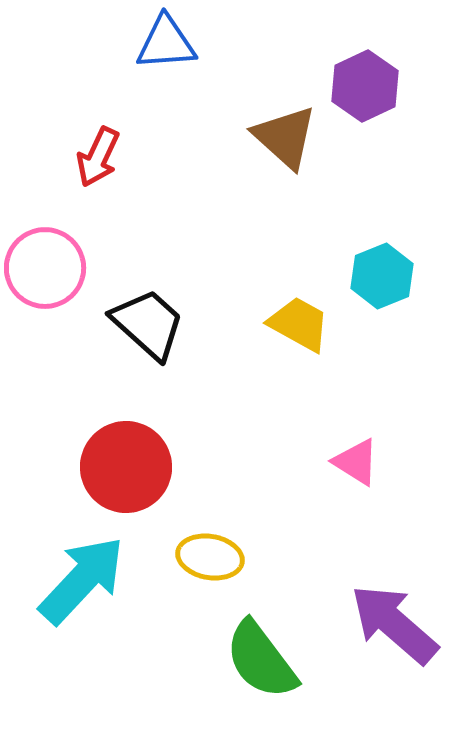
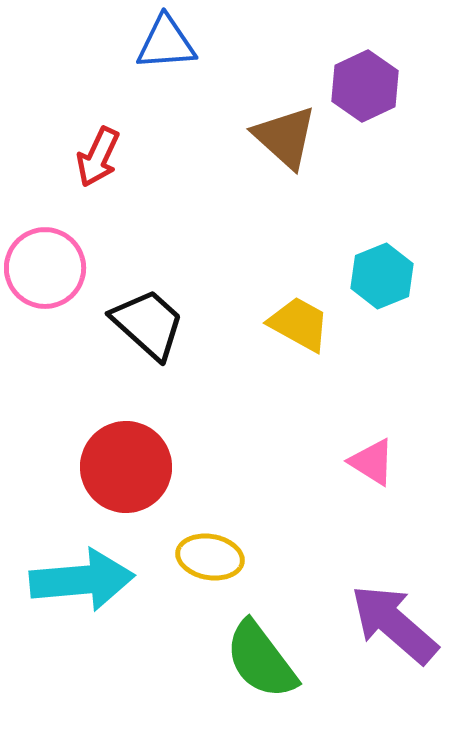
pink triangle: moved 16 px right
cyan arrow: rotated 42 degrees clockwise
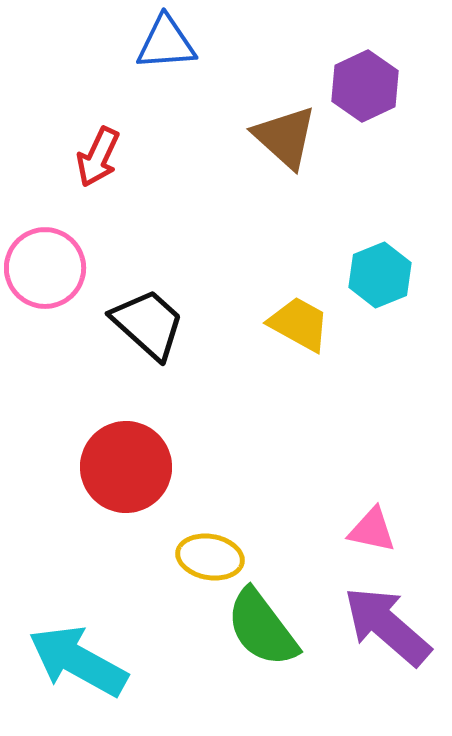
cyan hexagon: moved 2 px left, 1 px up
pink triangle: moved 68 px down; rotated 20 degrees counterclockwise
cyan arrow: moved 4 px left, 81 px down; rotated 146 degrees counterclockwise
purple arrow: moved 7 px left, 2 px down
green semicircle: moved 1 px right, 32 px up
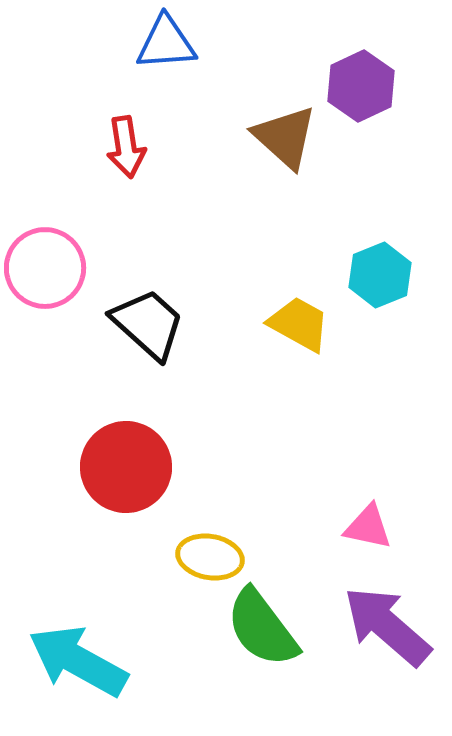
purple hexagon: moved 4 px left
red arrow: moved 28 px right, 10 px up; rotated 34 degrees counterclockwise
pink triangle: moved 4 px left, 3 px up
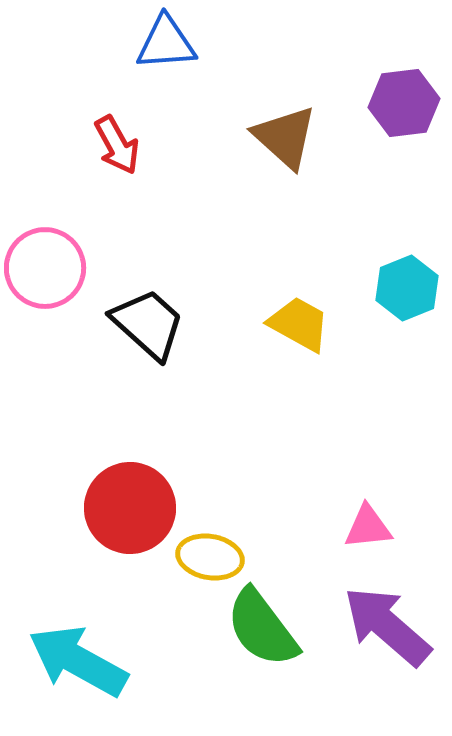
purple hexagon: moved 43 px right, 17 px down; rotated 18 degrees clockwise
red arrow: moved 9 px left, 2 px up; rotated 20 degrees counterclockwise
cyan hexagon: moved 27 px right, 13 px down
red circle: moved 4 px right, 41 px down
pink triangle: rotated 18 degrees counterclockwise
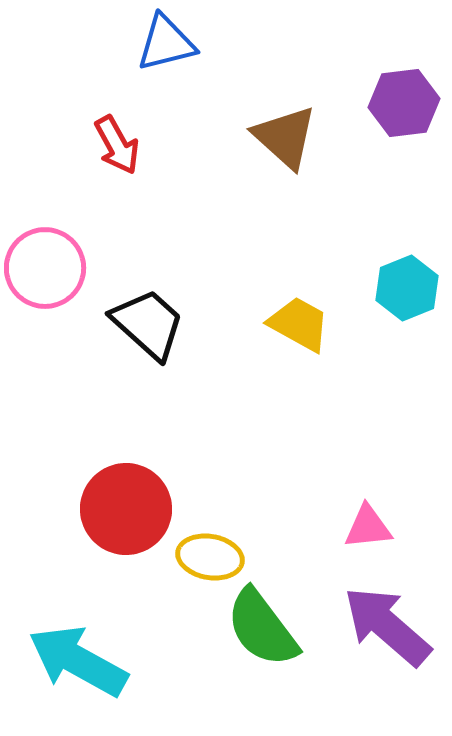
blue triangle: rotated 10 degrees counterclockwise
red circle: moved 4 px left, 1 px down
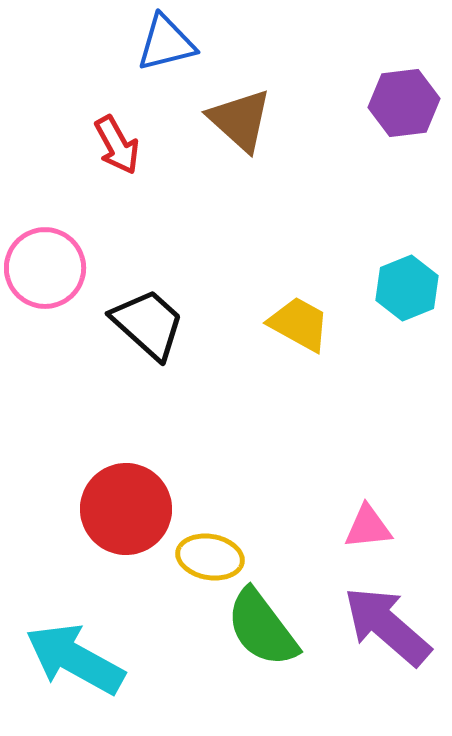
brown triangle: moved 45 px left, 17 px up
cyan arrow: moved 3 px left, 2 px up
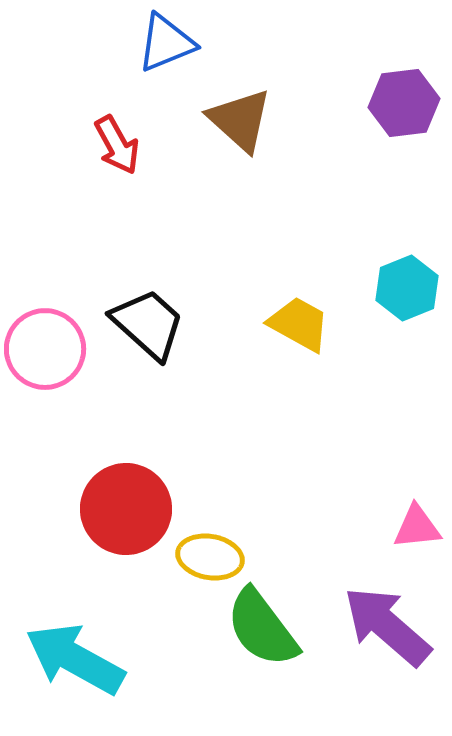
blue triangle: rotated 8 degrees counterclockwise
pink circle: moved 81 px down
pink triangle: moved 49 px right
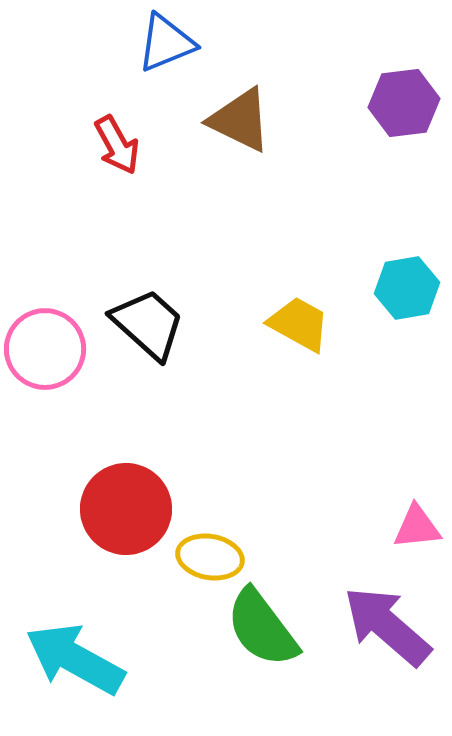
brown triangle: rotated 16 degrees counterclockwise
cyan hexagon: rotated 12 degrees clockwise
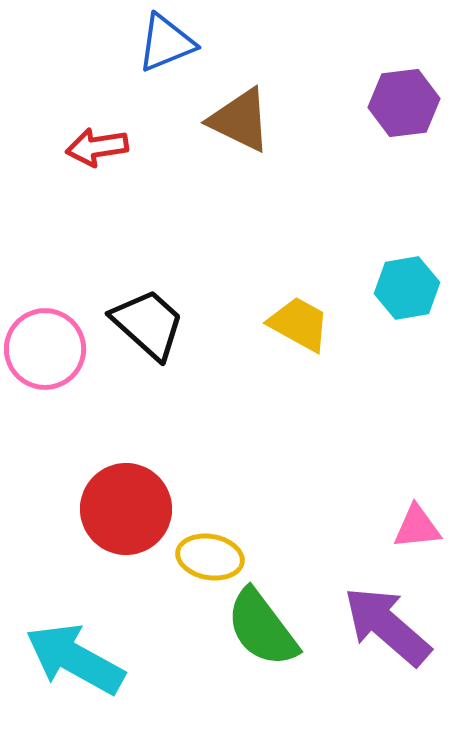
red arrow: moved 20 px left, 2 px down; rotated 110 degrees clockwise
